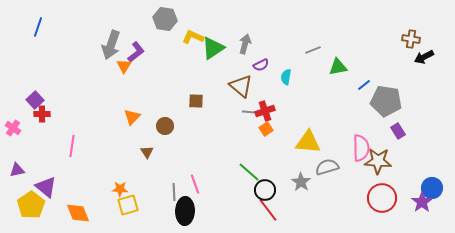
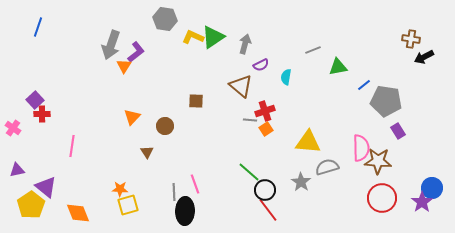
green triangle at (213, 48): moved 11 px up
gray line at (249, 112): moved 1 px right, 8 px down
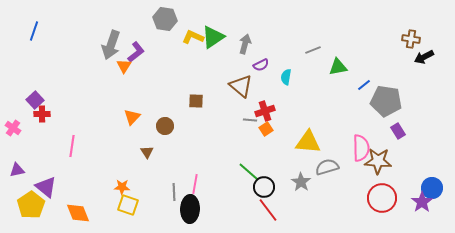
blue line at (38, 27): moved 4 px left, 4 px down
pink line at (195, 184): rotated 30 degrees clockwise
orange star at (120, 189): moved 2 px right, 2 px up
black circle at (265, 190): moved 1 px left, 3 px up
yellow square at (128, 205): rotated 35 degrees clockwise
black ellipse at (185, 211): moved 5 px right, 2 px up
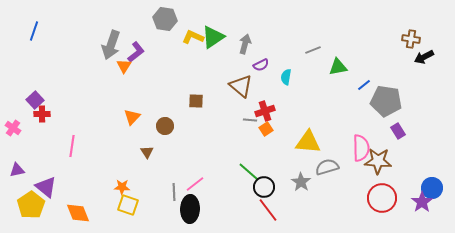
pink line at (195, 184): rotated 42 degrees clockwise
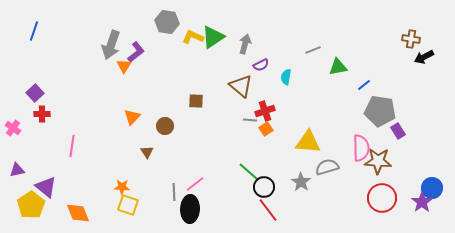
gray hexagon at (165, 19): moved 2 px right, 3 px down
purple square at (35, 100): moved 7 px up
gray pentagon at (386, 101): moved 6 px left, 10 px down
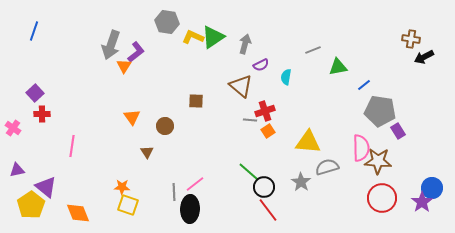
orange triangle at (132, 117): rotated 18 degrees counterclockwise
orange square at (266, 129): moved 2 px right, 2 px down
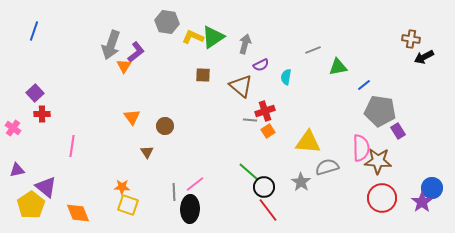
brown square at (196, 101): moved 7 px right, 26 px up
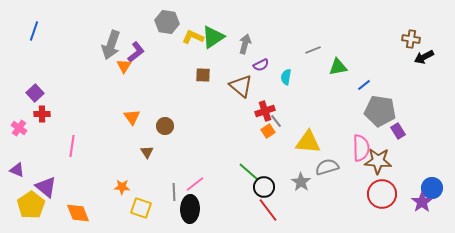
gray line at (250, 120): moved 26 px right, 1 px down; rotated 48 degrees clockwise
pink cross at (13, 128): moved 6 px right
purple triangle at (17, 170): rotated 35 degrees clockwise
red circle at (382, 198): moved 4 px up
yellow square at (128, 205): moved 13 px right, 3 px down
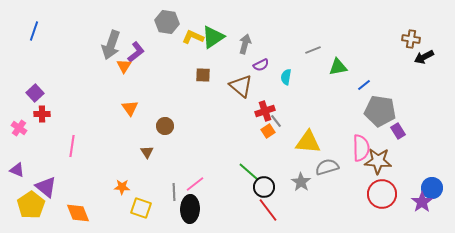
orange triangle at (132, 117): moved 2 px left, 9 px up
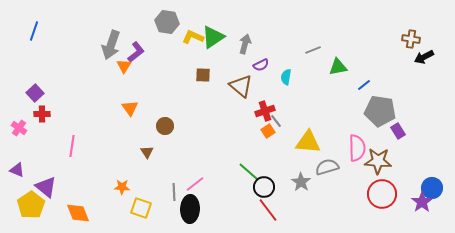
pink semicircle at (361, 148): moved 4 px left
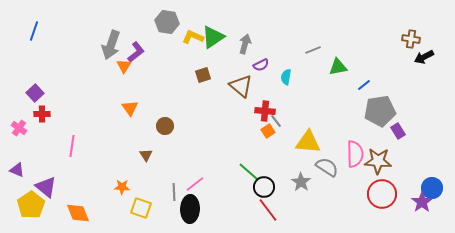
brown square at (203, 75): rotated 21 degrees counterclockwise
red cross at (265, 111): rotated 24 degrees clockwise
gray pentagon at (380, 111): rotated 16 degrees counterclockwise
pink semicircle at (357, 148): moved 2 px left, 6 px down
brown triangle at (147, 152): moved 1 px left, 3 px down
gray semicircle at (327, 167): rotated 50 degrees clockwise
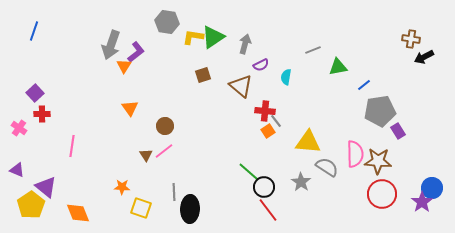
yellow L-shape at (193, 37): rotated 15 degrees counterclockwise
pink line at (195, 184): moved 31 px left, 33 px up
